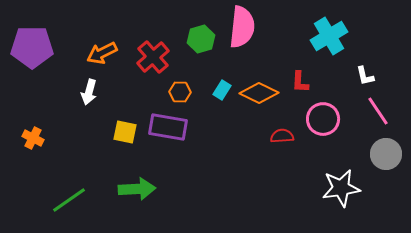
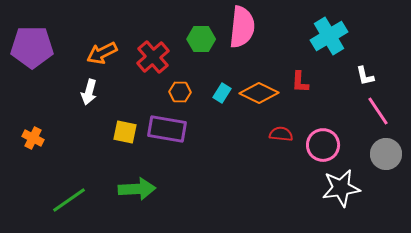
green hexagon: rotated 16 degrees clockwise
cyan rectangle: moved 3 px down
pink circle: moved 26 px down
purple rectangle: moved 1 px left, 2 px down
red semicircle: moved 1 px left, 2 px up; rotated 10 degrees clockwise
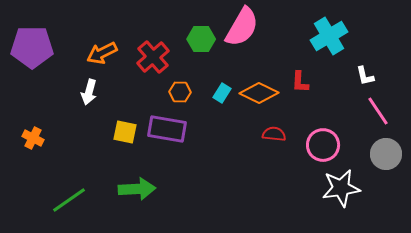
pink semicircle: rotated 24 degrees clockwise
red semicircle: moved 7 px left
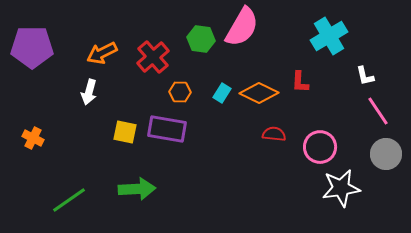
green hexagon: rotated 8 degrees clockwise
pink circle: moved 3 px left, 2 px down
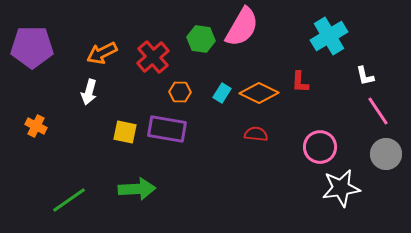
red semicircle: moved 18 px left
orange cross: moved 3 px right, 12 px up
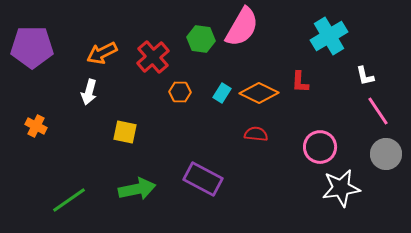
purple rectangle: moved 36 px right, 50 px down; rotated 18 degrees clockwise
green arrow: rotated 9 degrees counterclockwise
